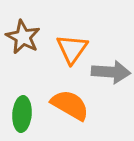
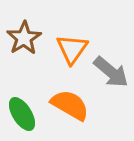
brown star: moved 1 px right, 1 px down; rotated 12 degrees clockwise
gray arrow: rotated 36 degrees clockwise
green ellipse: rotated 36 degrees counterclockwise
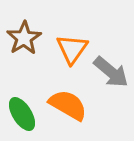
orange semicircle: moved 2 px left
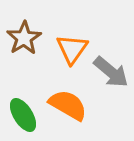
green ellipse: moved 1 px right, 1 px down
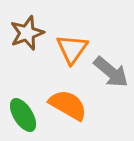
brown star: moved 3 px right, 5 px up; rotated 12 degrees clockwise
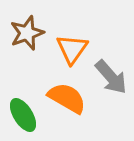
gray arrow: moved 5 px down; rotated 9 degrees clockwise
orange semicircle: moved 1 px left, 7 px up
